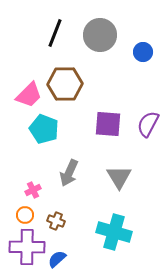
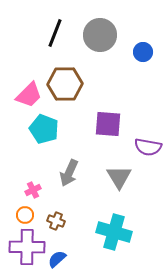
purple semicircle: moved 23 px down; rotated 108 degrees counterclockwise
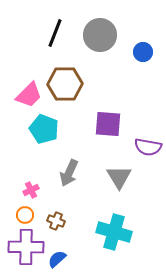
pink cross: moved 2 px left
purple cross: moved 1 px left
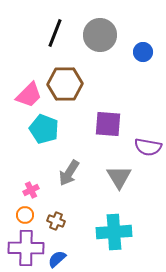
gray arrow: rotated 8 degrees clockwise
cyan cross: rotated 20 degrees counterclockwise
purple cross: moved 1 px down
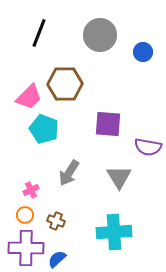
black line: moved 16 px left
pink trapezoid: moved 2 px down
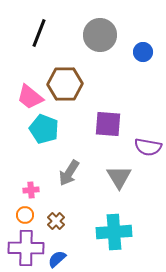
pink trapezoid: moved 1 px right; rotated 84 degrees clockwise
pink cross: rotated 21 degrees clockwise
brown cross: rotated 24 degrees clockwise
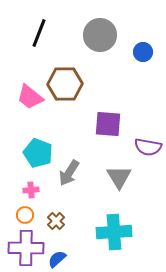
cyan pentagon: moved 6 px left, 24 px down
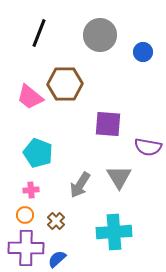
gray arrow: moved 11 px right, 12 px down
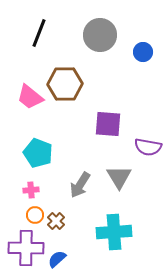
orange circle: moved 10 px right
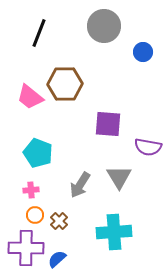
gray circle: moved 4 px right, 9 px up
brown cross: moved 3 px right
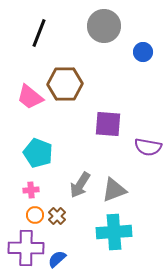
gray triangle: moved 5 px left, 13 px down; rotated 40 degrees clockwise
brown cross: moved 2 px left, 5 px up
